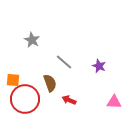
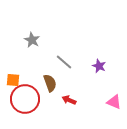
pink triangle: rotated 21 degrees clockwise
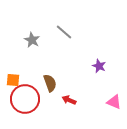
gray line: moved 30 px up
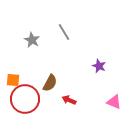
gray line: rotated 18 degrees clockwise
brown semicircle: rotated 48 degrees clockwise
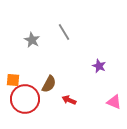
brown semicircle: moved 1 px left, 1 px down
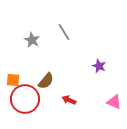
brown semicircle: moved 3 px left, 3 px up; rotated 12 degrees clockwise
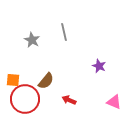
gray line: rotated 18 degrees clockwise
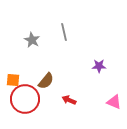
purple star: rotated 24 degrees counterclockwise
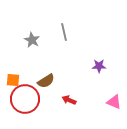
brown semicircle: rotated 18 degrees clockwise
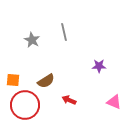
red circle: moved 6 px down
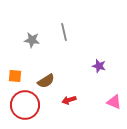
gray star: rotated 21 degrees counterclockwise
purple star: rotated 16 degrees clockwise
orange square: moved 2 px right, 4 px up
red arrow: rotated 40 degrees counterclockwise
